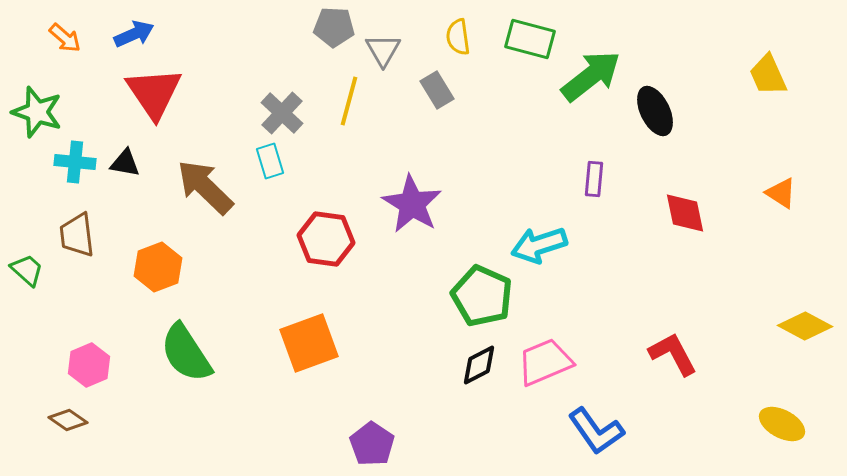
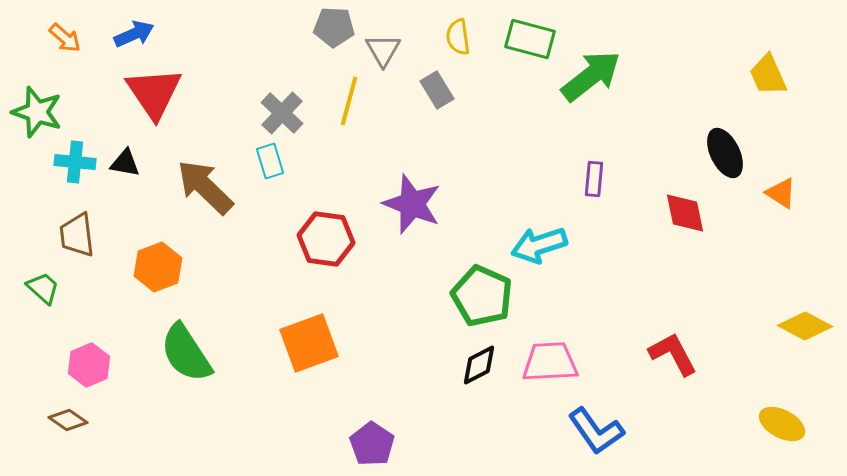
black ellipse: moved 70 px right, 42 px down
purple star: rotated 10 degrees counterclockwise
green trapezoid: moved 16 px right, 18 px down
pink trapezoid: moved 5 px right; rotated 20 degrees clockwise
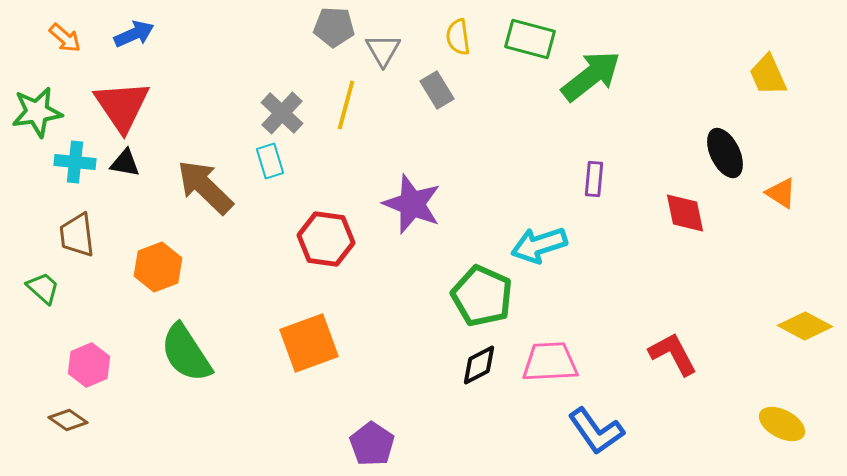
red triangle: moved 32 px left, 13 px down
yellow line: moved 3 px left, 4 px down
green star: rotated 27 degrees counterclockwise
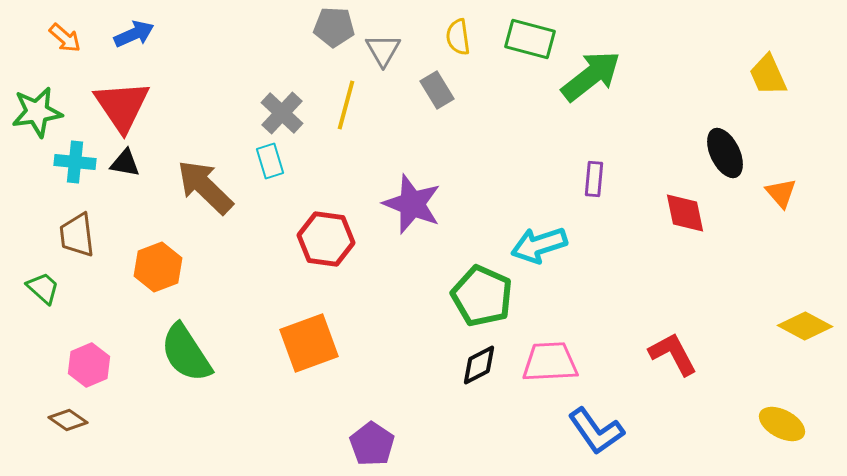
orange triangle: rotated 16 degrees clockwise
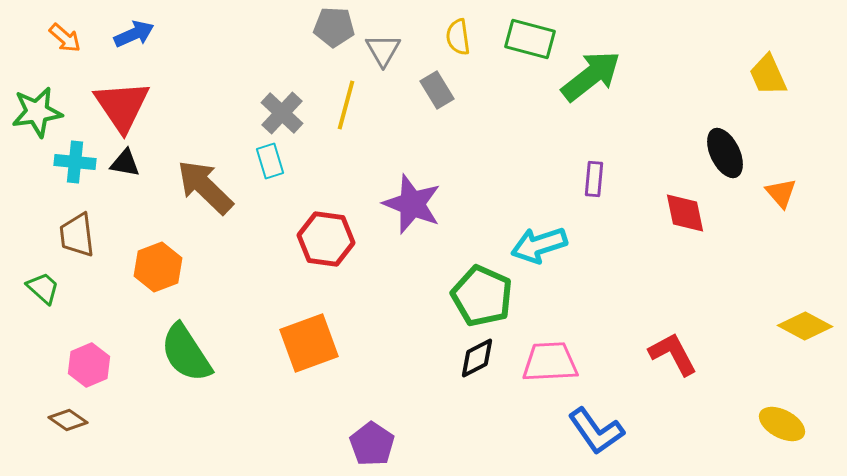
black diamond: moved 2 px left, 7 px up
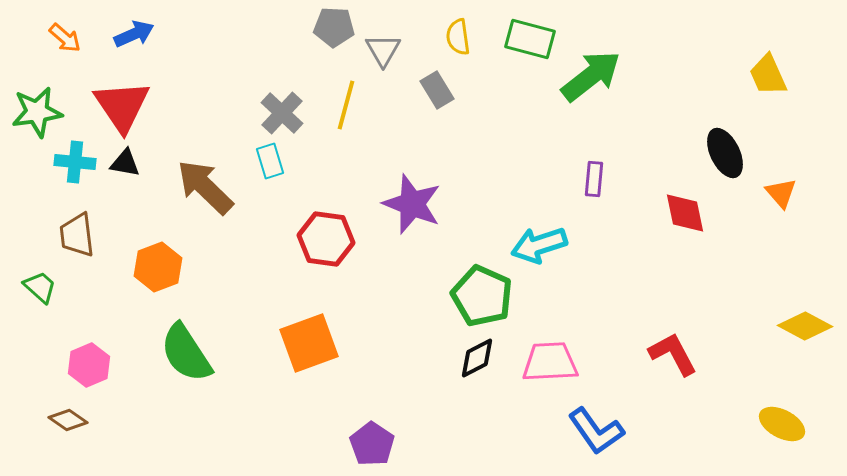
green trapezoid: moved 3 px left, 1 px up
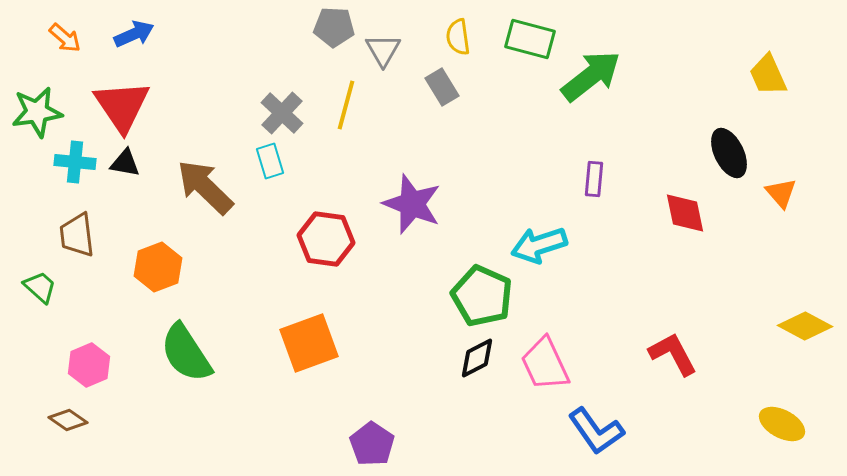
gray rectangle: moved 5 px right, 3 px up
black ellipse: moved 4 px right
pink trapezoid: moved 5 px left, 2 px down; rotated 112 degrees counterclockwise
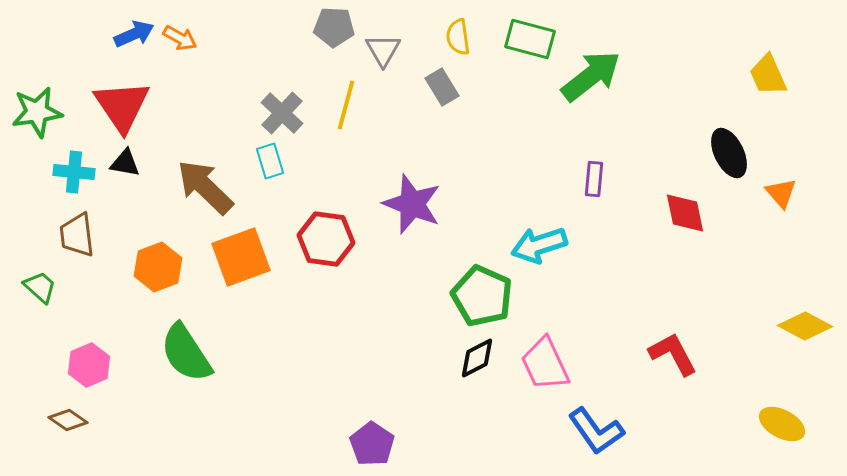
orange arrow: moved 115 px right; rotated 12 degrees counterclockwise
cyan cross: moved 1 px left, 10 px down
orange square: moved 68 px left, 86 px up
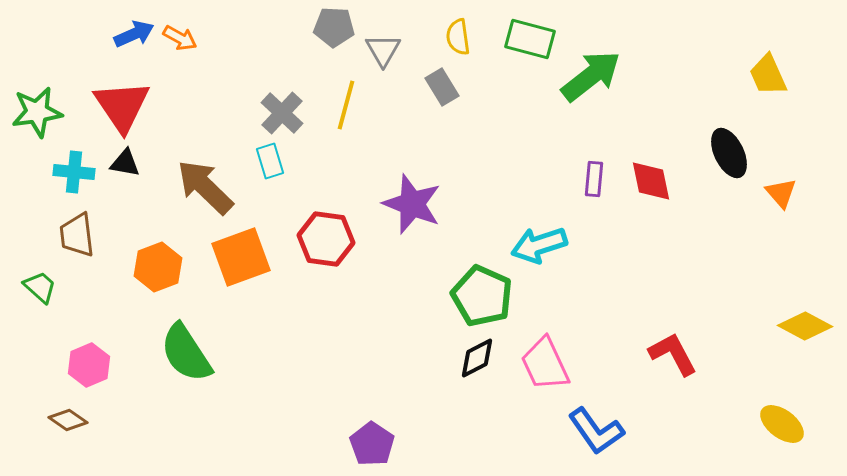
red diamond: moved 34 px left, 32 px up
yellow ellipse: rotated 9 degrees clockwise
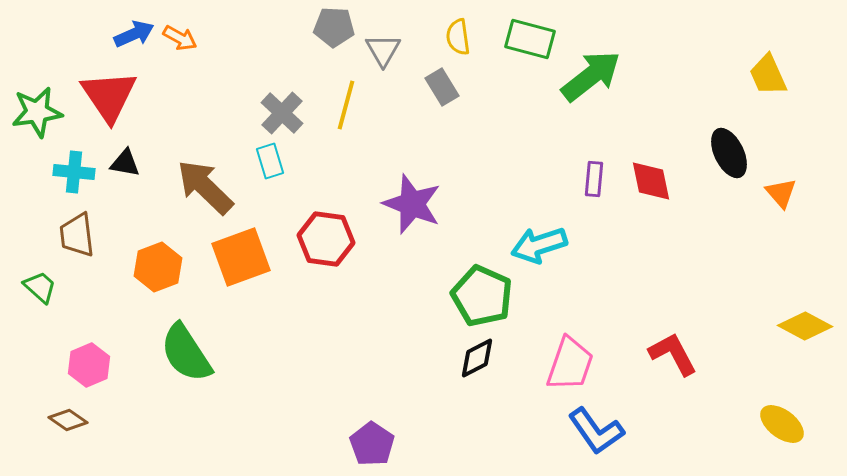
red triangle: moved 13 px left, 10 px up
pink trapezoid: moved 25 px right; rotated 136 degrees counterclockwise
